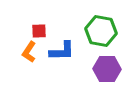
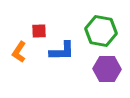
orange L-shape: moved 10 px left
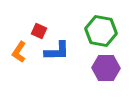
red square: rotated 28 degrees clockwise
blue L-shape: moved 5 px left
purple hexagon: moved 1 px left, 1 px up
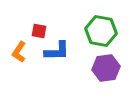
red square: rotated 14 degrees counterclockwise
purple hexagon: rotated 8 degrees counterclockwise
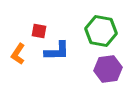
orange L-shape: moved 1 px left, 2 px down
purple hexagon: moved 2 px right, 1 px down
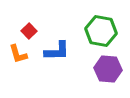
red square: moved 10 px left; rotated 35 degrees clockwise
orange L-shape: rotated 50 degrees counterclockwise
purple hexagon: rotated 12 degrees clockwise
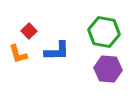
green hexagon: moved 3 px right, 1 px down
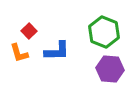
green hexagon: rotated 12 degrees clockwise
orange L-shape: moved 1 px right, 1 px up
purple hexagon: moved 2 px right
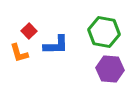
green hexagon: rotated 12 degrees counterclockwise
blue L-shape: moved 1 px left, 6 px up
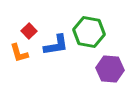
green hexagon: moved 15 px left
blue L-shape: rotated 8 degrees counterclockwise
